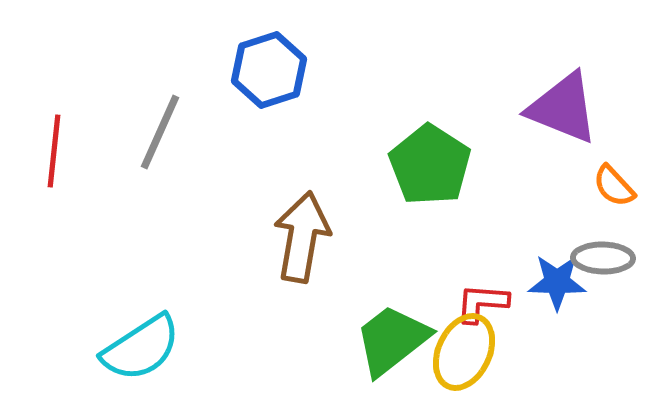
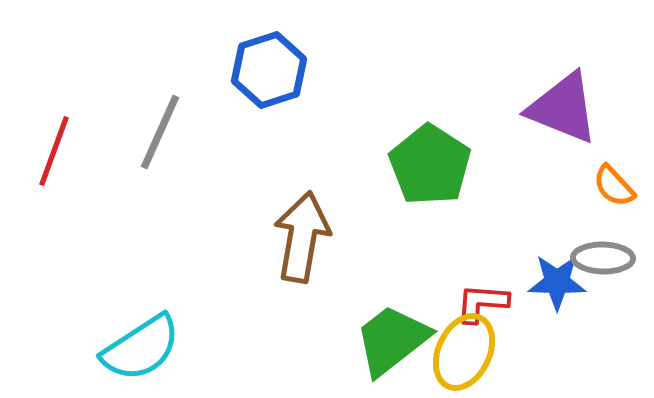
red line: rotated 14 degrees clockwise
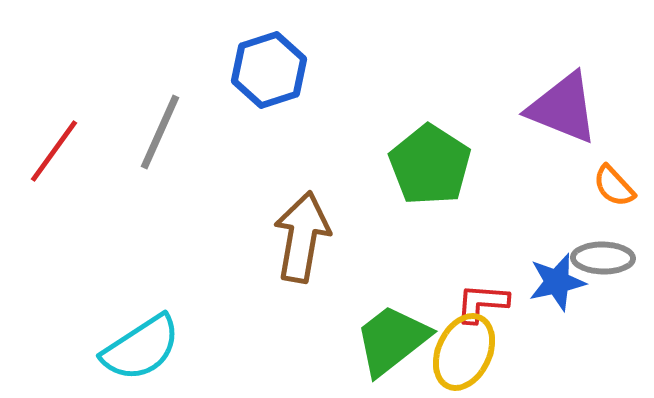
red line: rotated 16 degrees clockwise
blue star: rotated 14 degrees counterclockwise
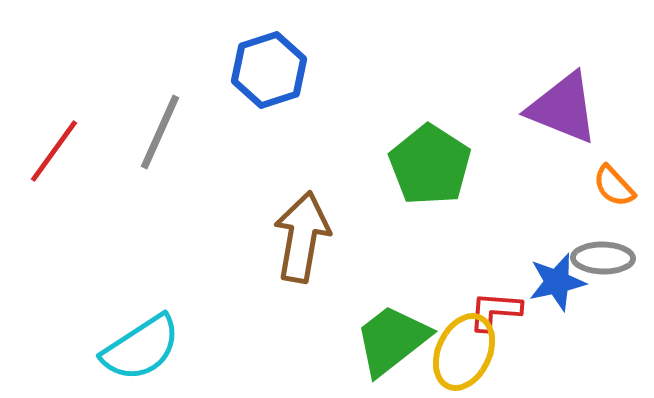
red L-shape: moved 13 px right, 8 px down
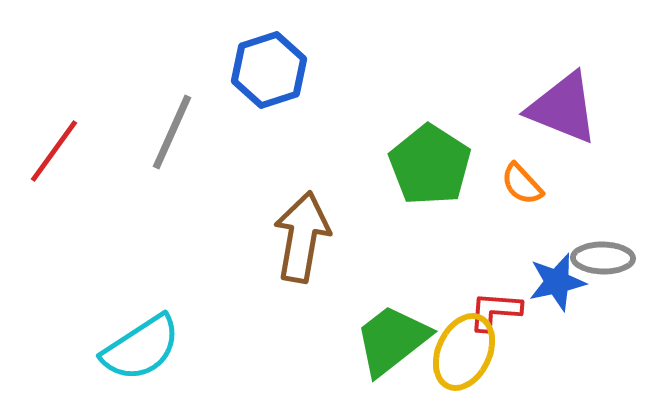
gray line: moved 12 px right
orange semicircle: moved 92 px left, 2 px up
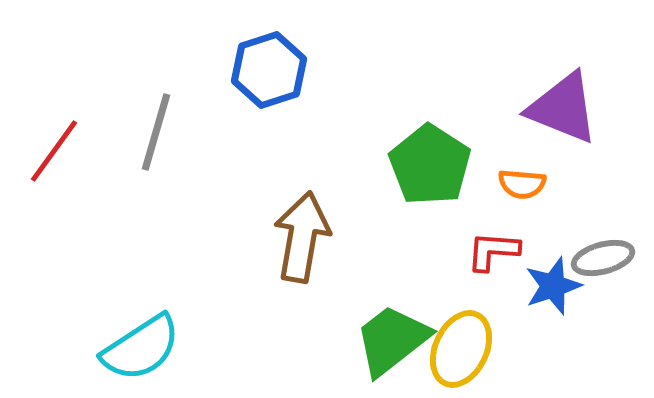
gray line: moved 16 px left; rotated 8 degrees counterclockwise
orange semicircle: rotated 42 degrees counterclockwise
gray ellipse: rotated 16 degrees counterclockwise
blue star: moved 4 px left, 4 px down; rotated 6 degrees counterclockwise
red L-shape: moved 2 px left, 60 px up
yellow ellipse: moved 3 px left, 3 px up
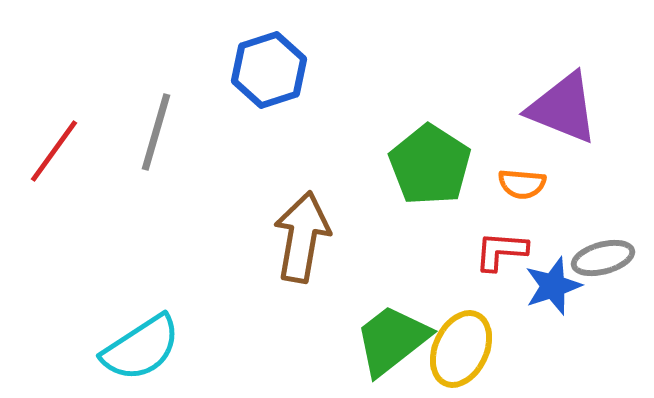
red L-shape: moved 8 px right
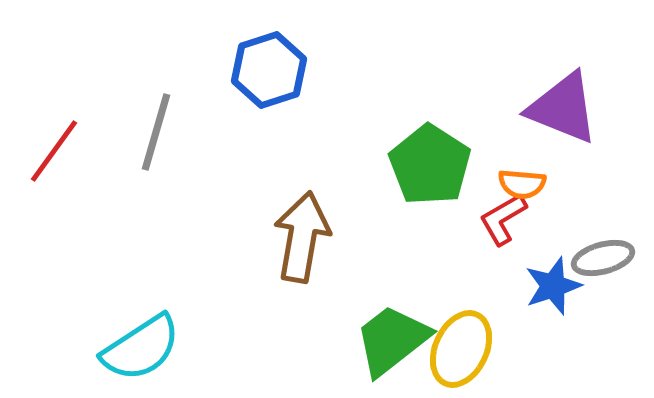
red L-shape: moved 2 px right, 32 px up; rotated 34 degrees counterclockwise
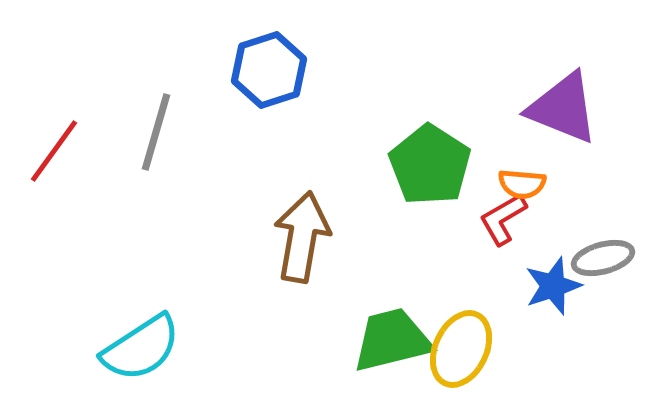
green trapezoid: rotated 24 degrees clockwise
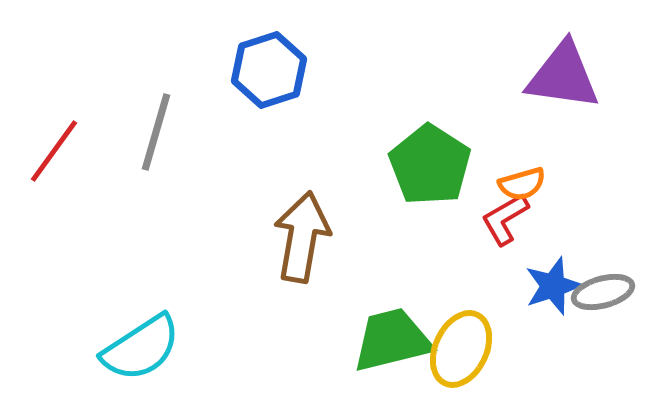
purple triangle: moved 32 px up; rotated 14 degrees counterclockwise
orange semicircle: rotated 21 degrees counterclockwise
red L-shape: moved 2 px right
gray ellipse: moved 34 px down
